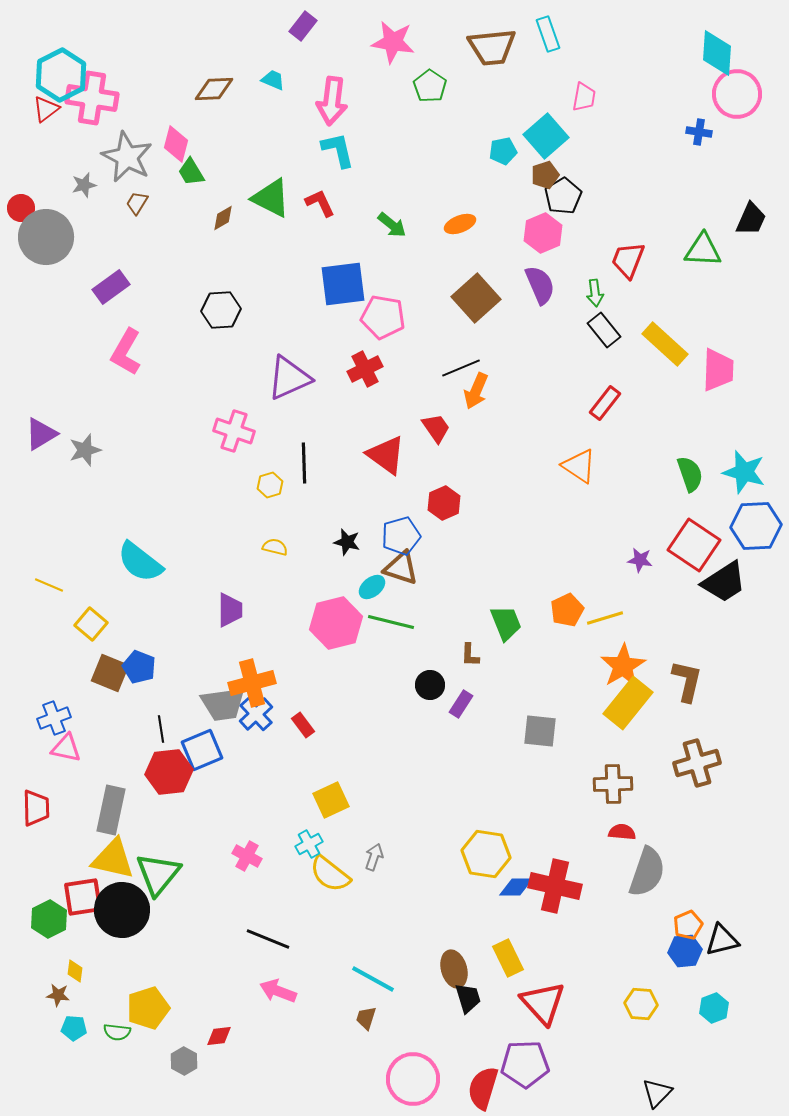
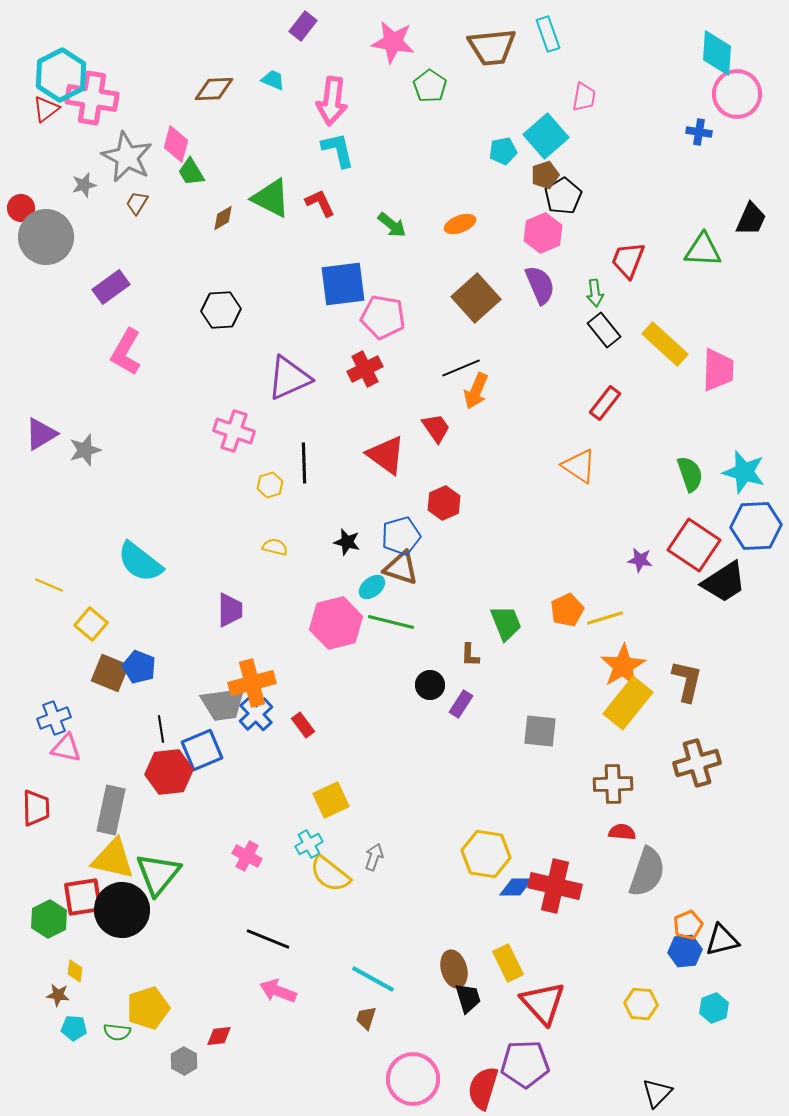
yellow rectangle at (508, 958): moved 5 px down
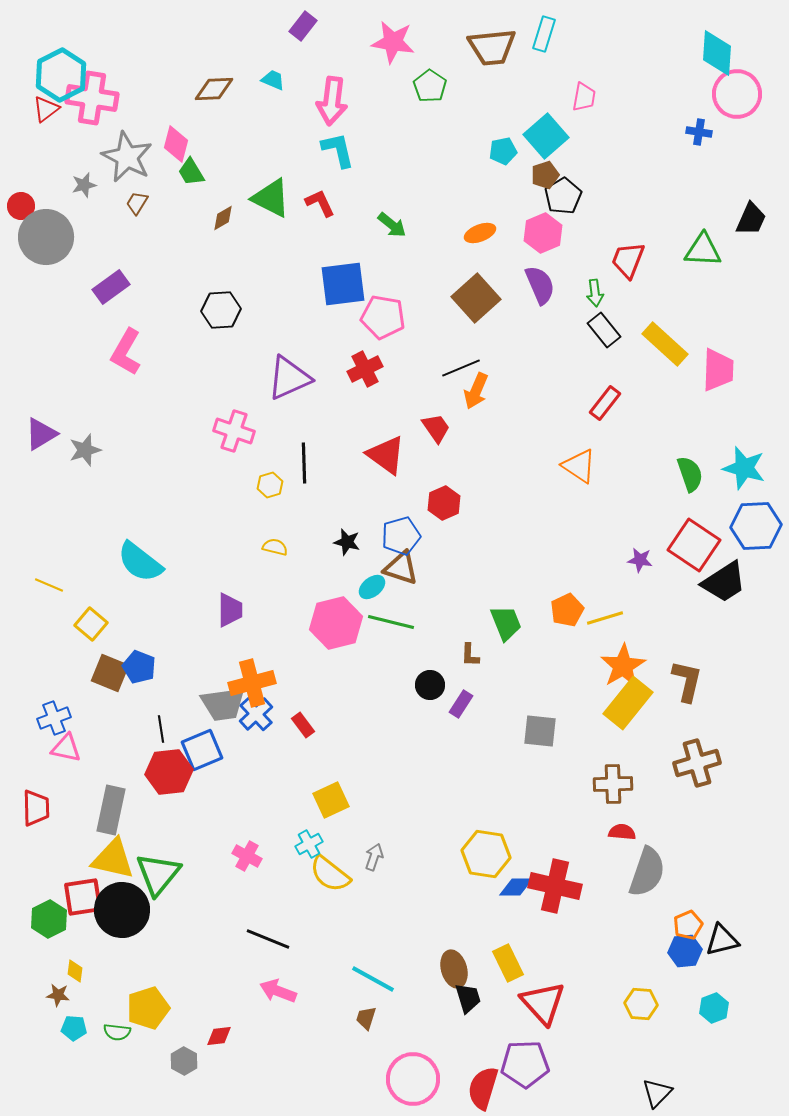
cyan rectangle at (548, 34): moved 4 px left; rotated 36 degrees clockwise
red circle at (21, 208): moved 2 px up
orange ellipse at (460, 224): moved 20 px right, 9 px down
cyan star at (744, 472): moved 4 px up
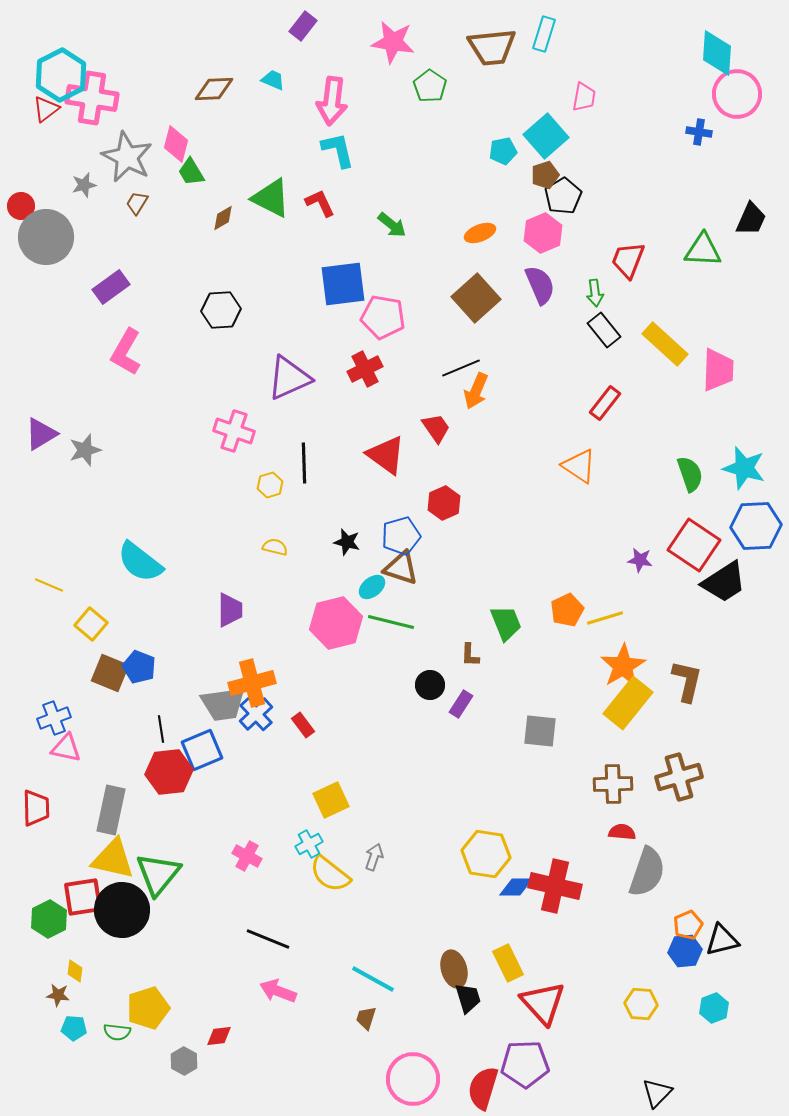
brown cross at (697, 763): moved 18 px left, 14 px down
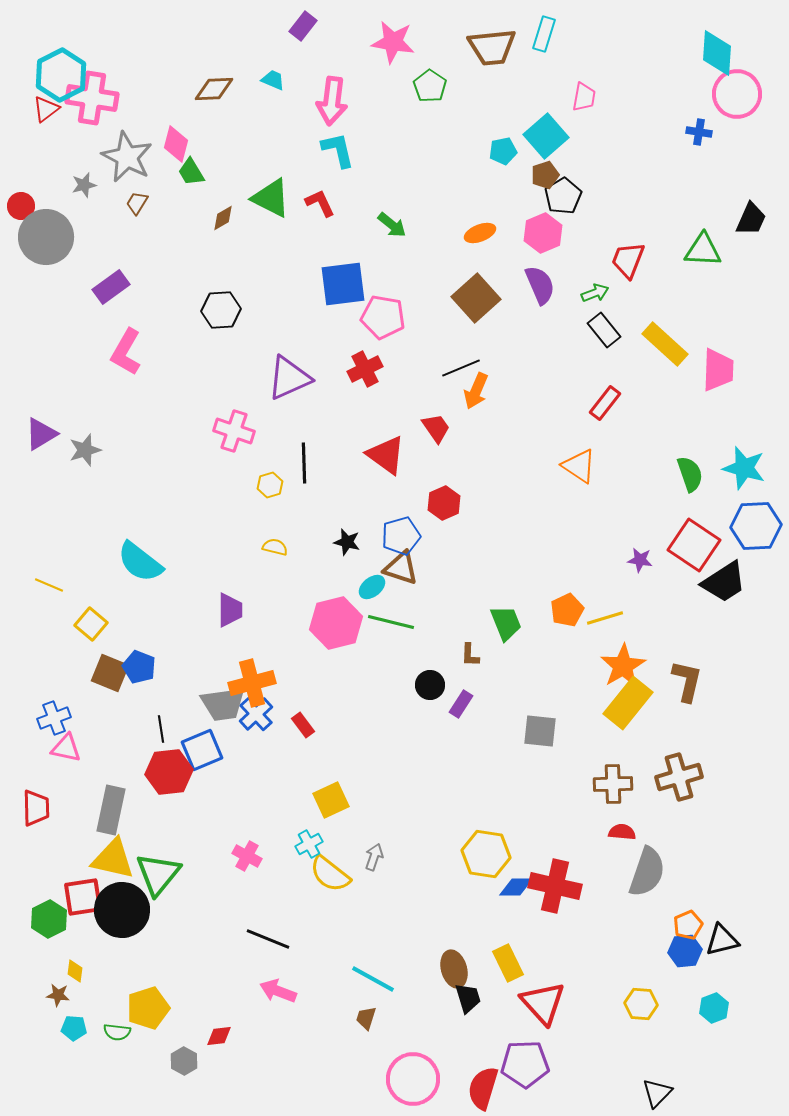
green arrow at (595, 293): rotated 104 degrees counterclockwise
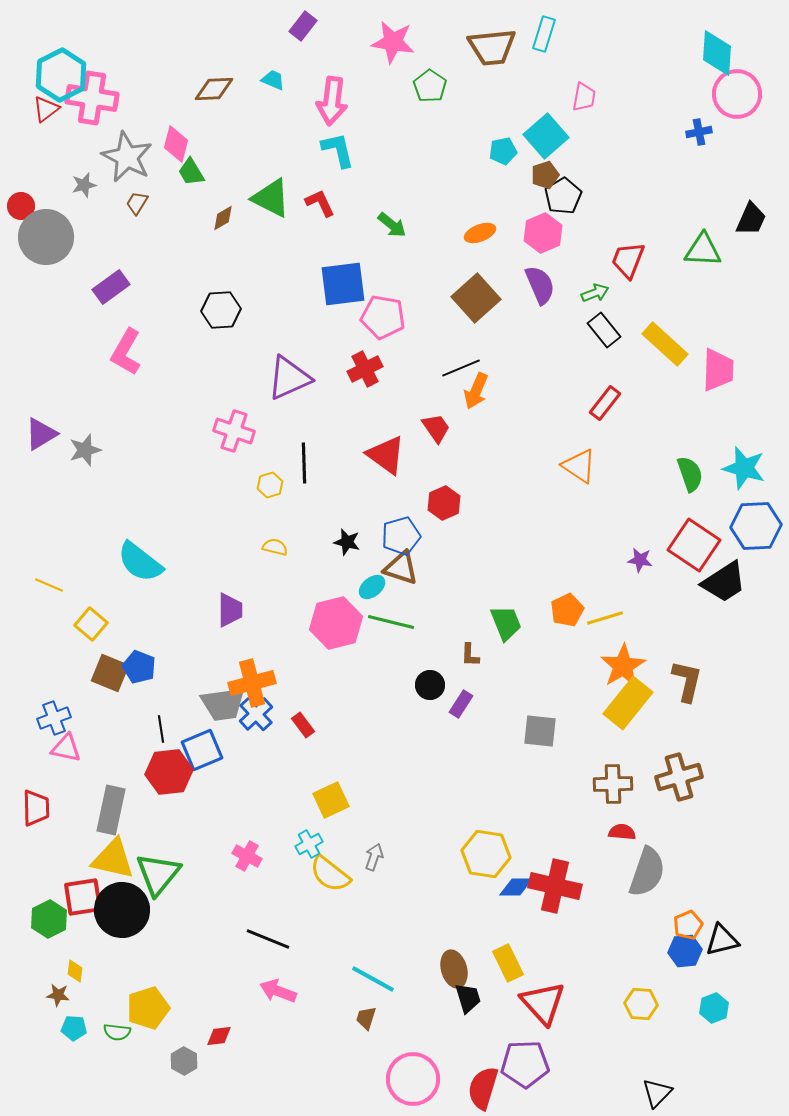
blue cross at (699, 132): rotated 20 degrees counterclockwise
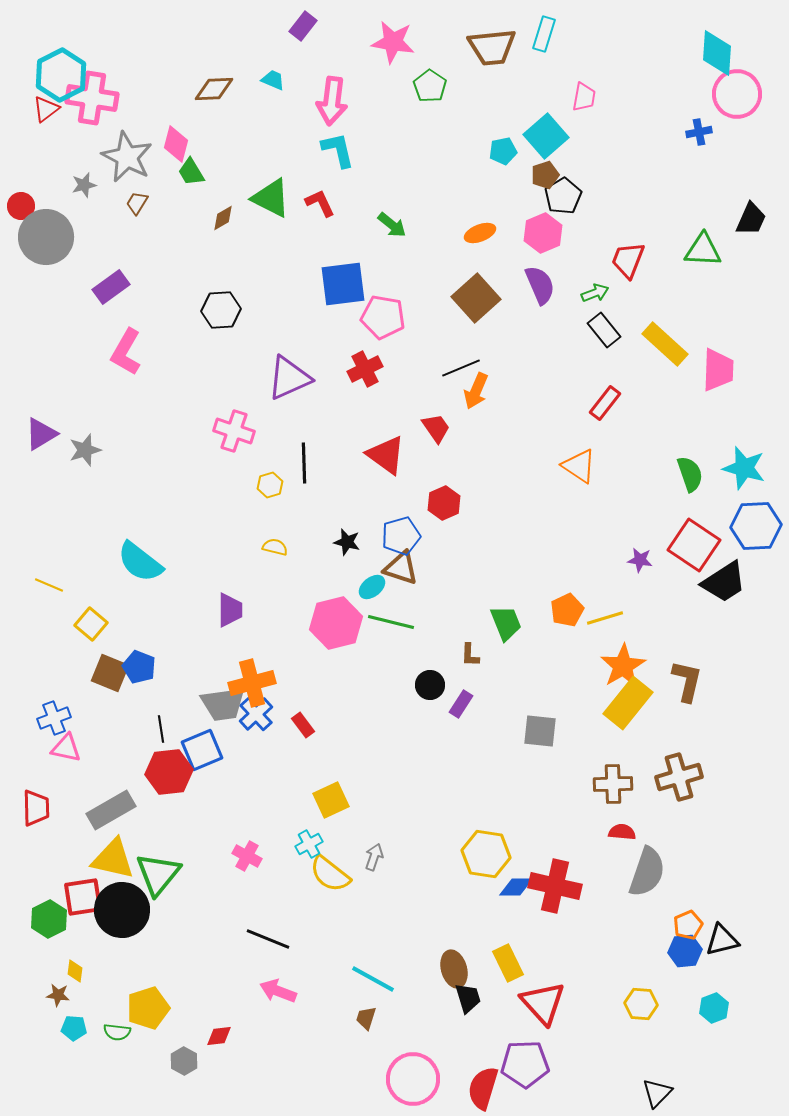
gray rectangle at (111, 810): rotated 48 degrees clockwise
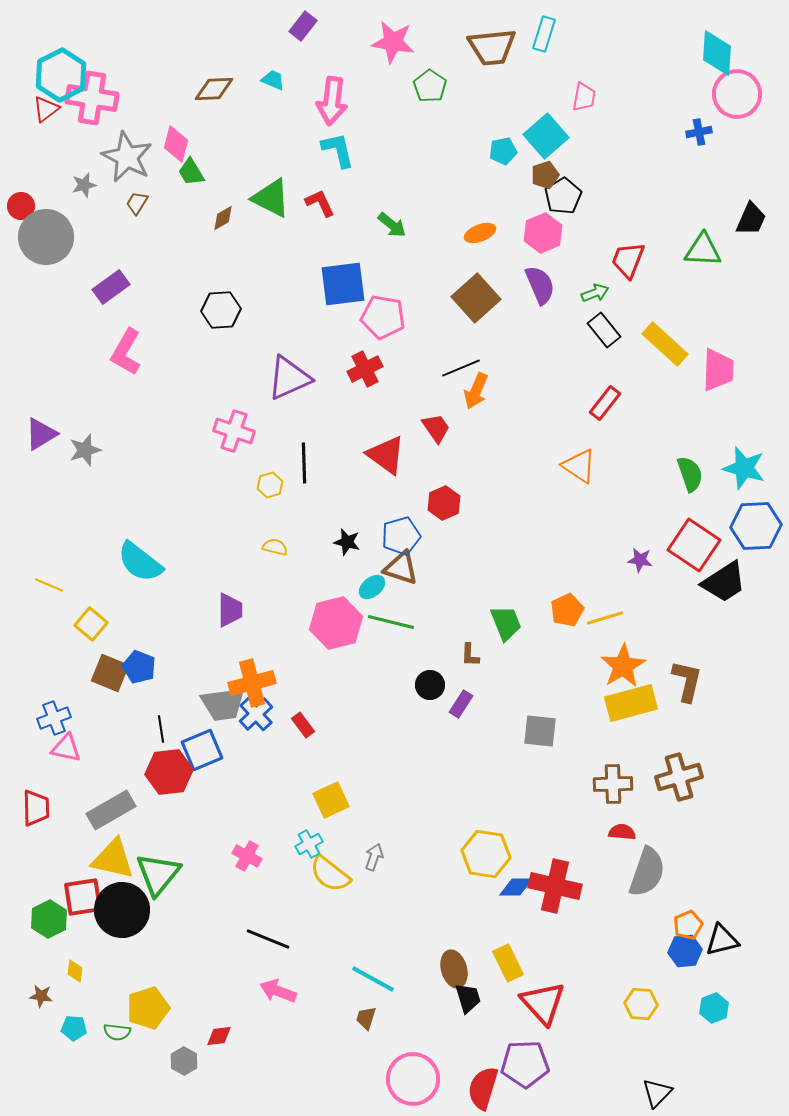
yellow rectangle at (628, 703): moved 3 px right; rotated 36 degrees clockwise
brown star at (58, 995): moved 17 px left, 1 px down
